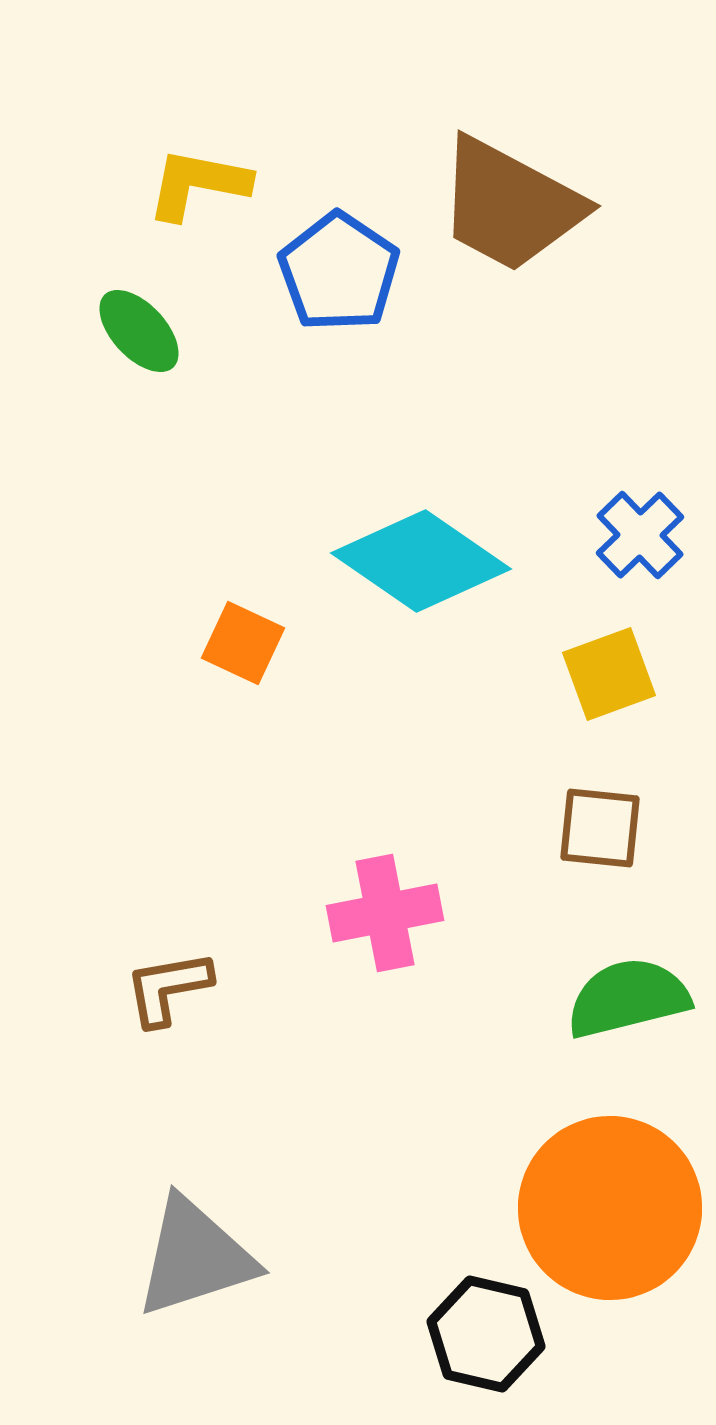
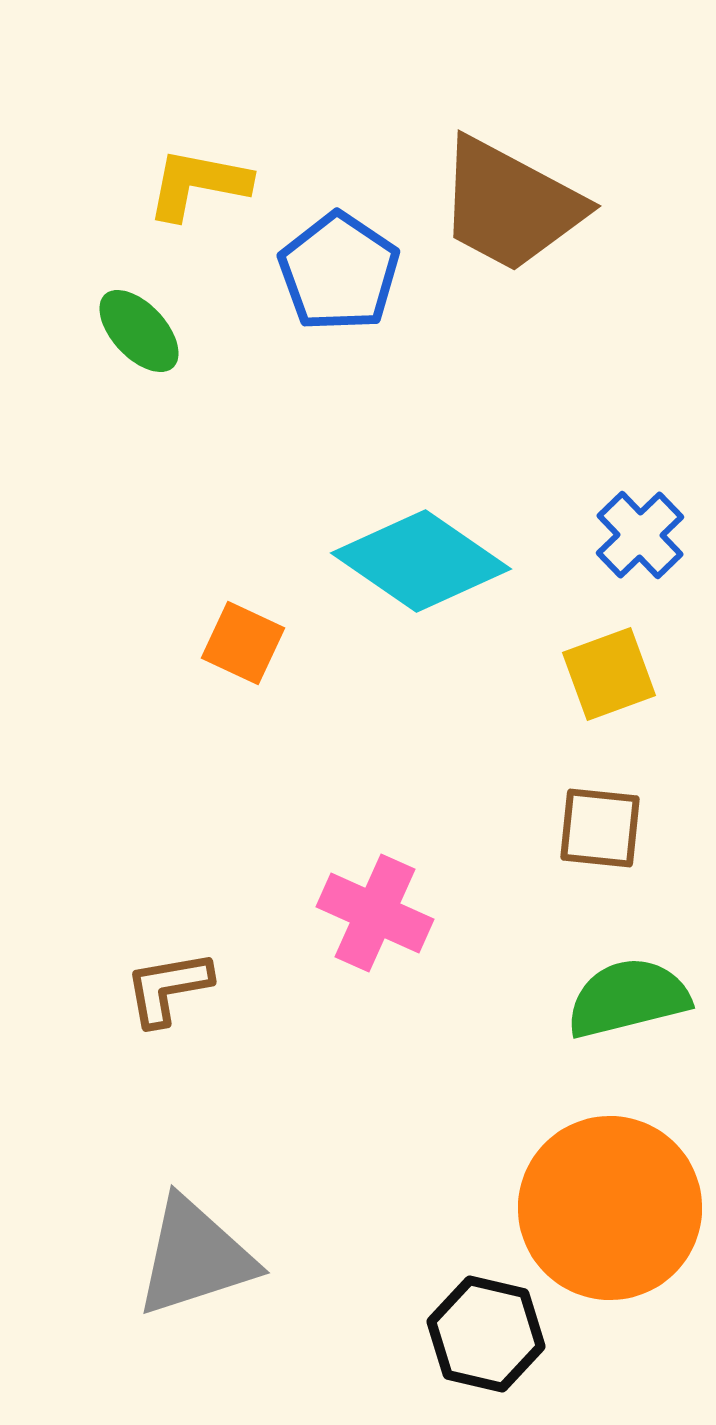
pink cross: moved 10 px left; rotated 35 degrees clockwise
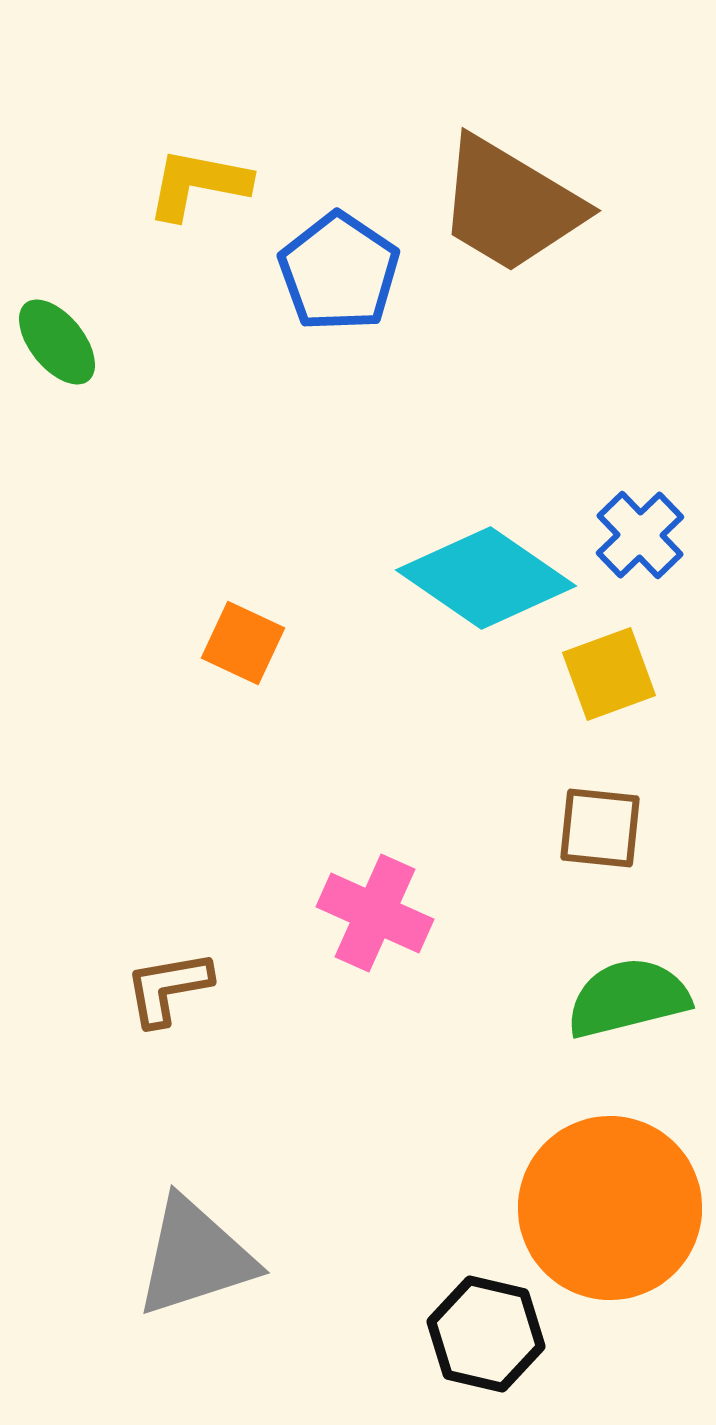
brown trapezoid: rotated 3 degrees clockwise
green ellipse: moved 82 px left, 11 px down; rotated 4 degrees clockwise
cyan diamond: moved 65 px right, 17 px down
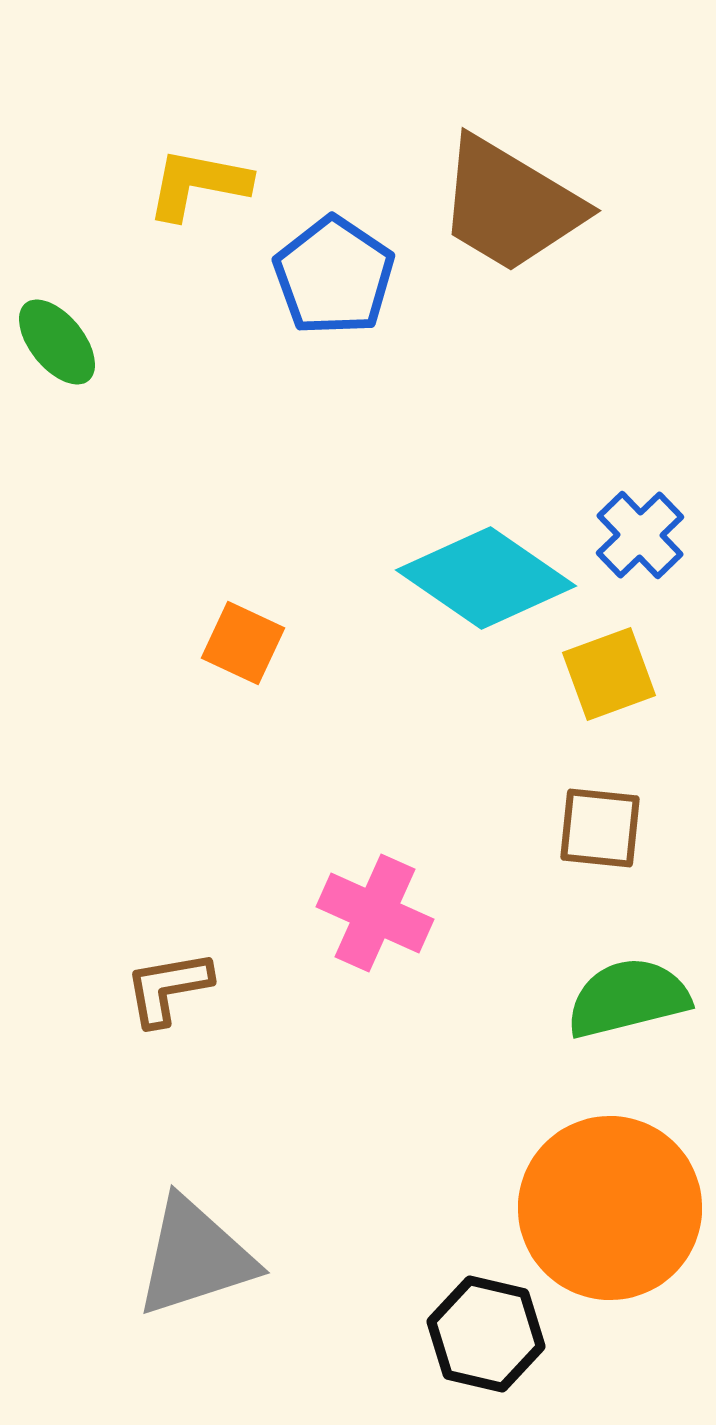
blue pentagon: moved 5 px left, 4 px down
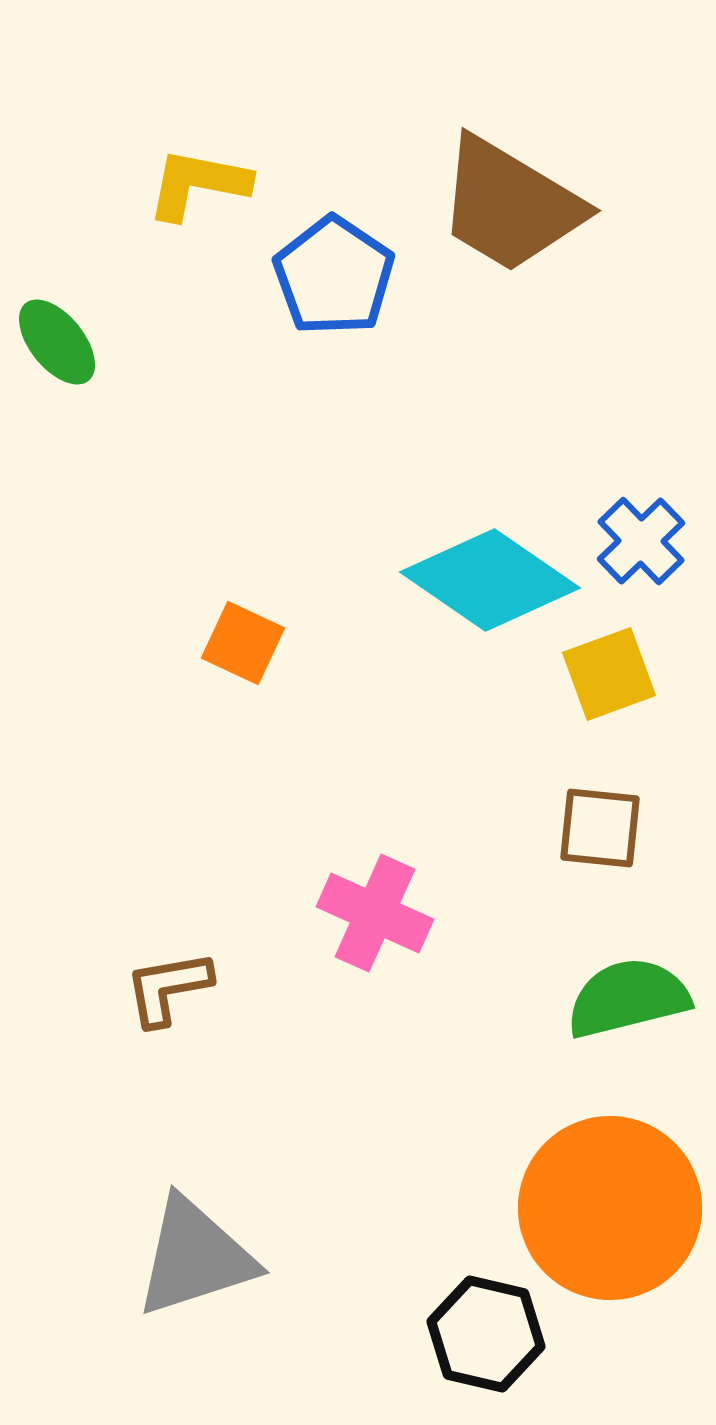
blue cross: moved 1 px right, 6 px down
cyan diamond: moved 4 px right, 2 px down
